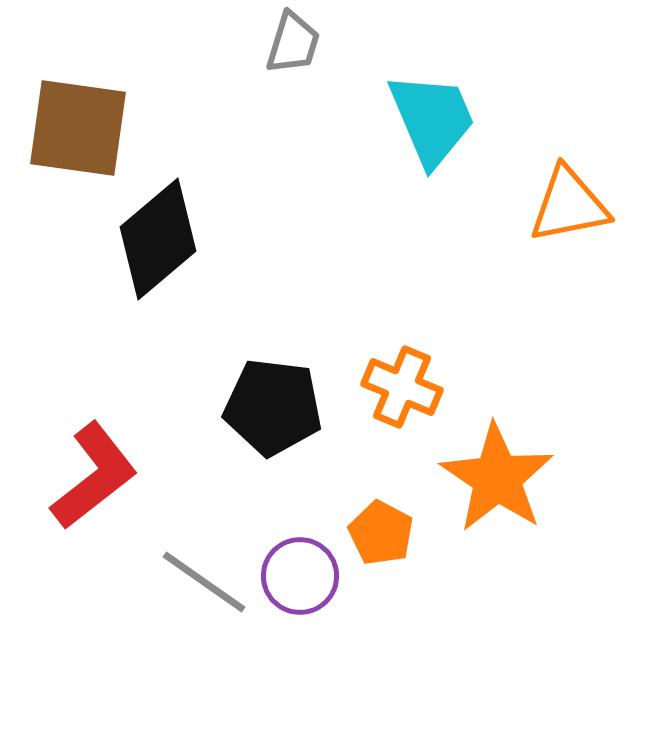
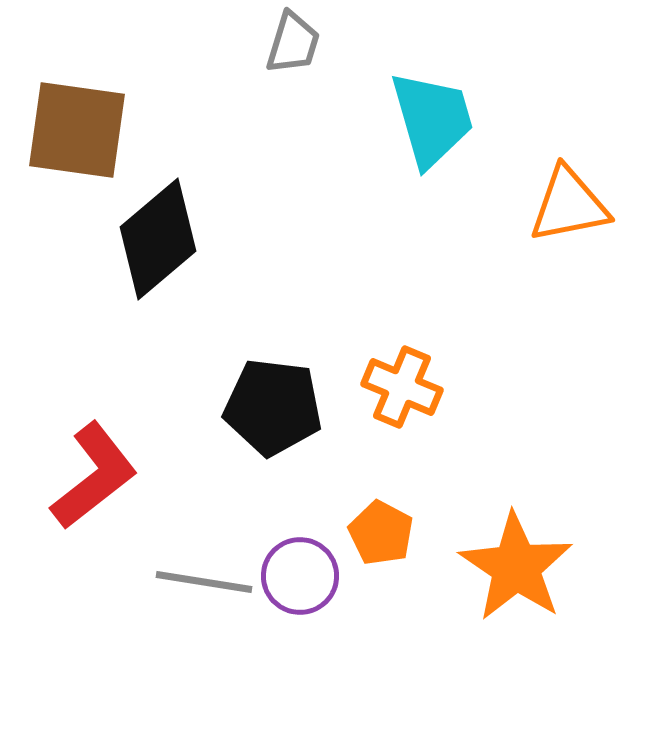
cyan trapezoid: rotated 7 degrees clockwise
brown square: moved 1 px left, 2 px down
orange star: moved 19 px right, 89 px down
gray line: rotated 26 degrees counterclockwise
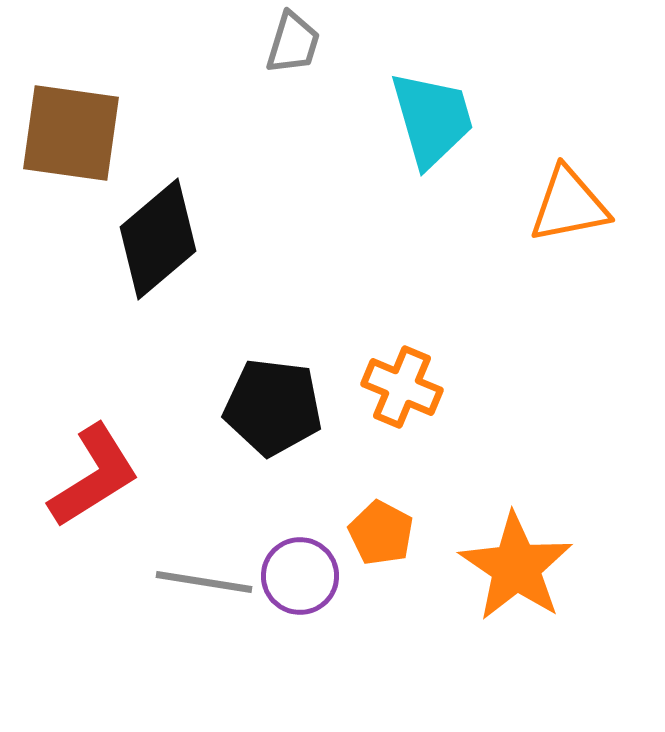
brown square: moved 6 px left, 3 px down
red L-shape: rotated 6 degrees clockwise
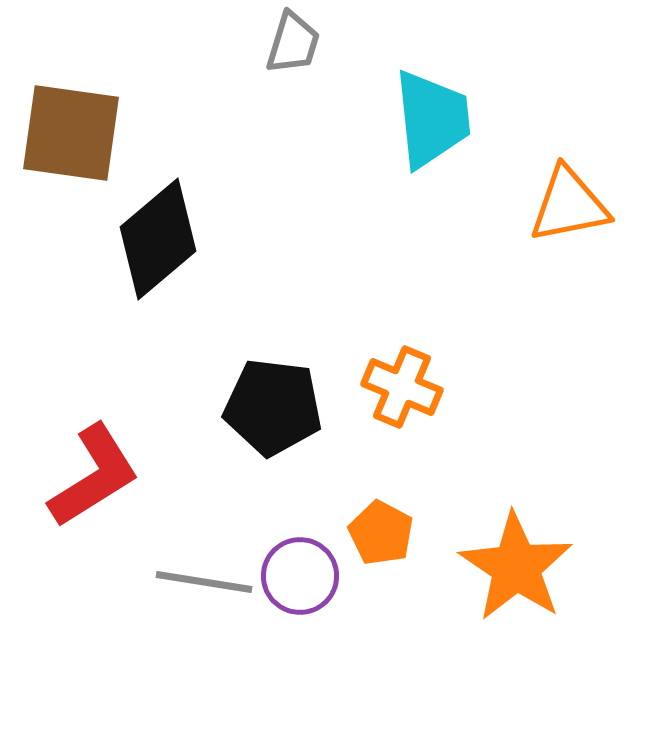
cyan trapezoid: rotated 10 degrees clockwise
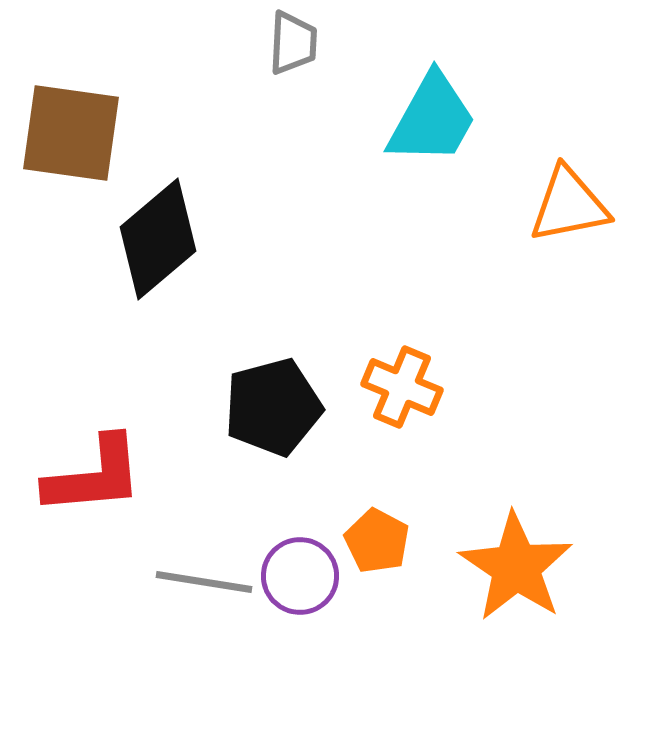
gray trapezoid: rotated 14 degrees counterclockwise
cyan trapezoid: rotated 35 degrees clockwise
black pentagon: rotated 22 degrees counterclockwise
red L-shape: rotated 27 degrees clockwise
orange pentagon: moved 4 px left, 8 px down
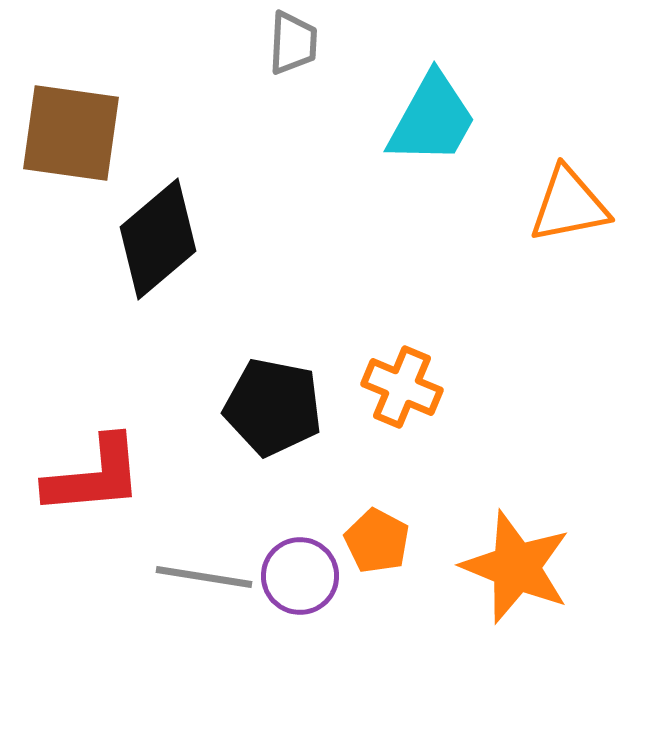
black pentagon: rotated 26 degrees clockwise
orange star: rotated 12 degrees counterclockwise
gray line: moved 5 px up
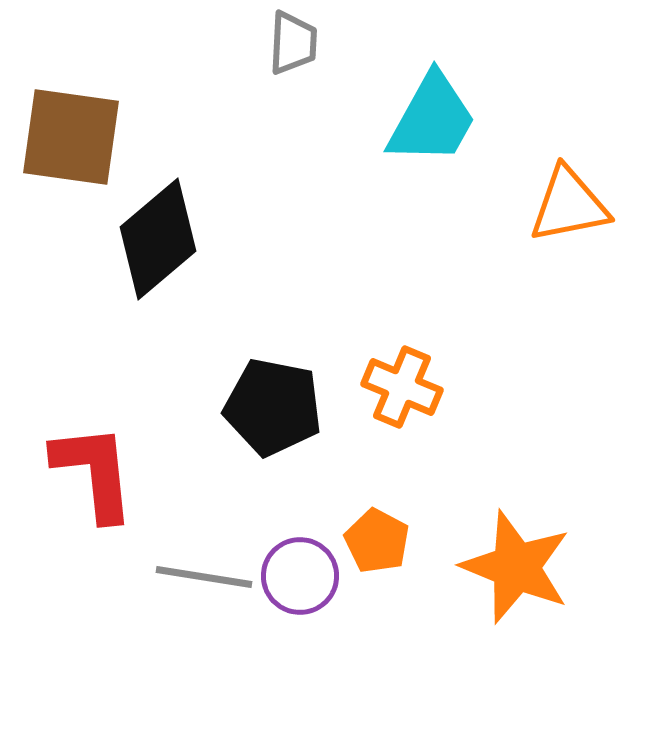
brown square: moved 4 px down
red L-shape: moved 4 px up; rotated 91 degrees counterclockwise
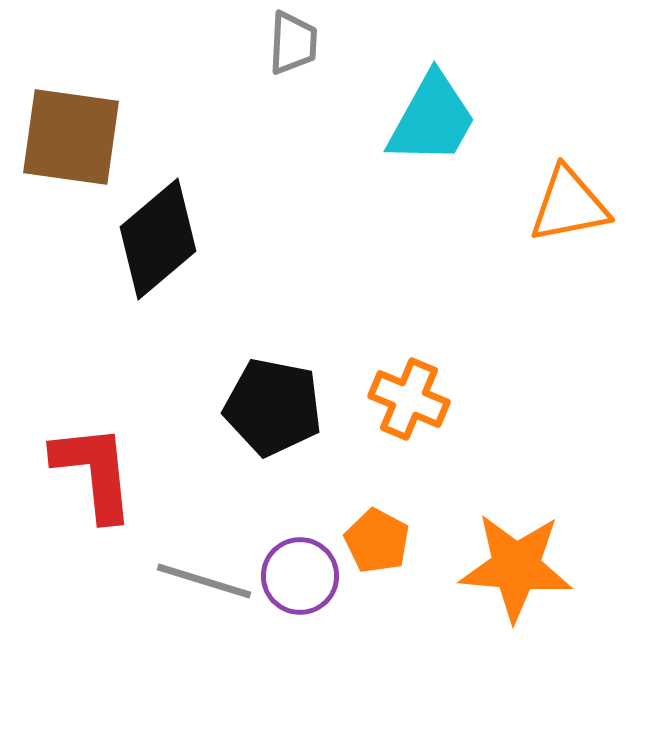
orange cross: moved 7 px right, 12 px down
orange star: rotated 17 degrees counterclockwise
gray line: moved 4 px down; rotated 8 degrees clockwise
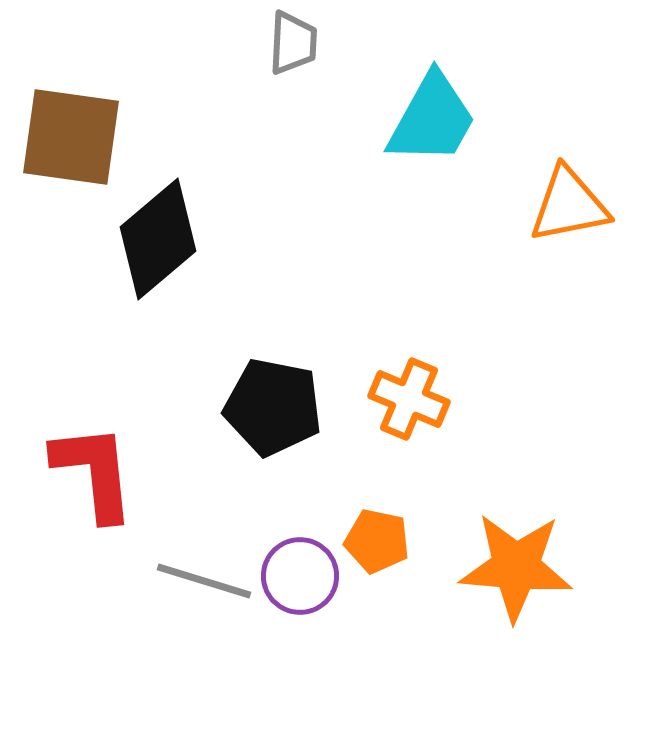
orange pentagon: rotated 16 degrees counterclockwise
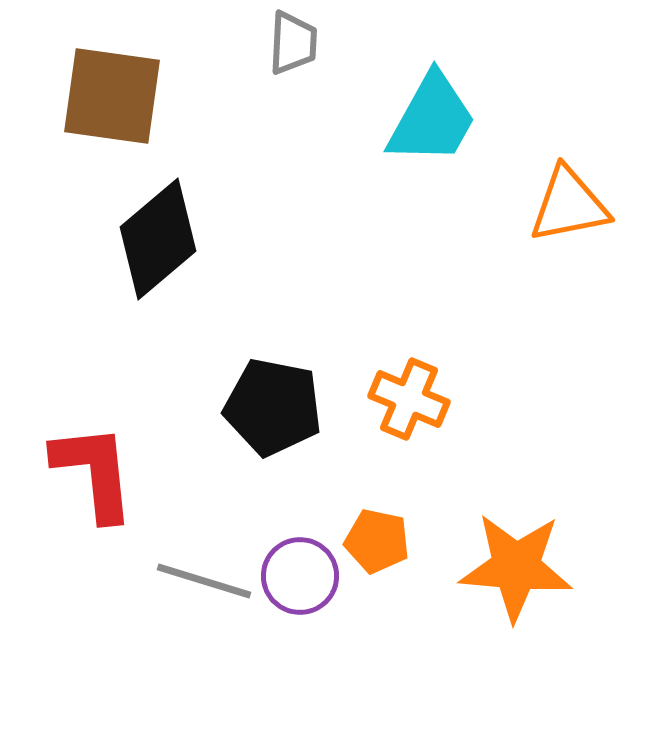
brown square: moved 41 px right, 41 px up
